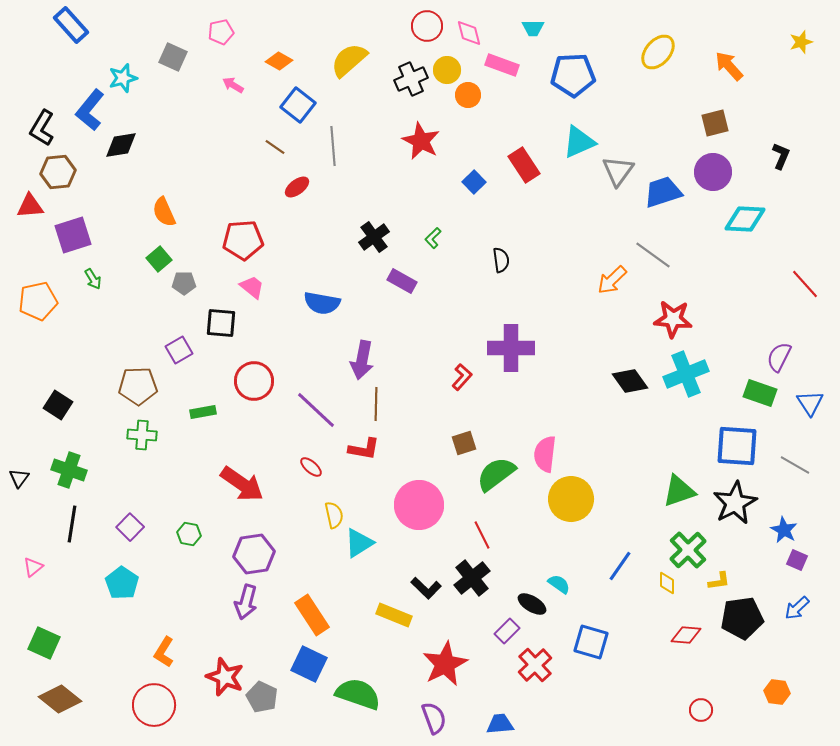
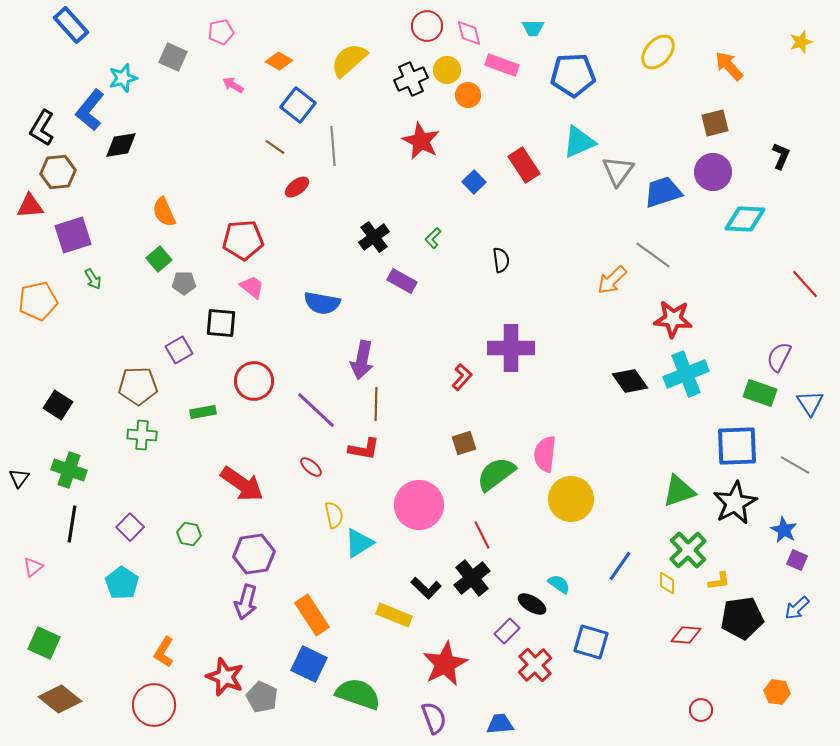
blue square at (737, 446): rotated 6 degrees counterclockwise
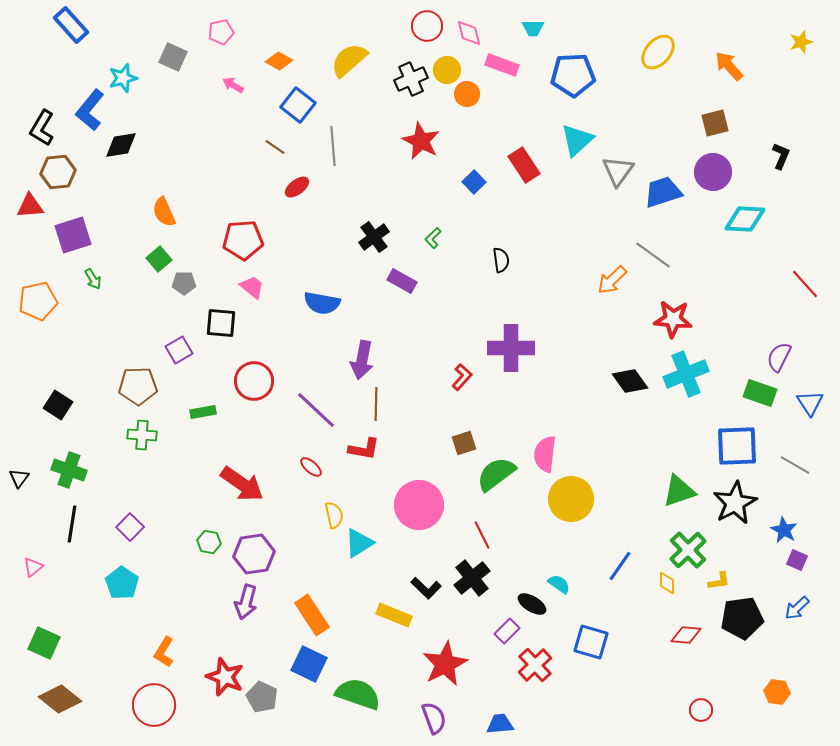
orange circle at (468, 95): moved 1 px left, 1 px up
cyan triangle at (579, 142): moved 2 px left, 2 px up; rotated 18 degrees counterclockwise
green hexagon at (189, 534): moved 20 px right, 8 px down
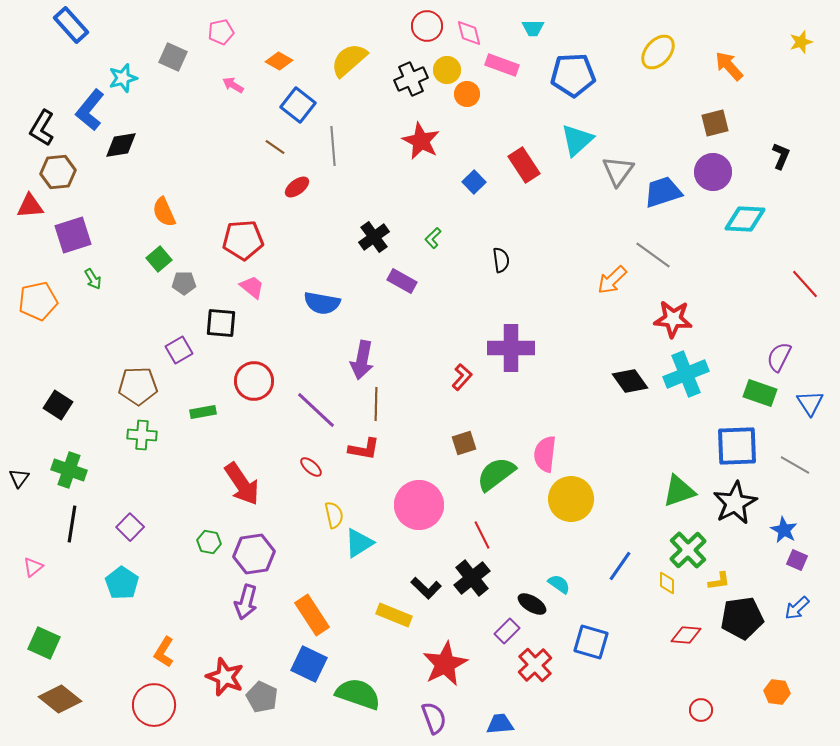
red arrow at (242, 484): rotated 21 degrees clockwise
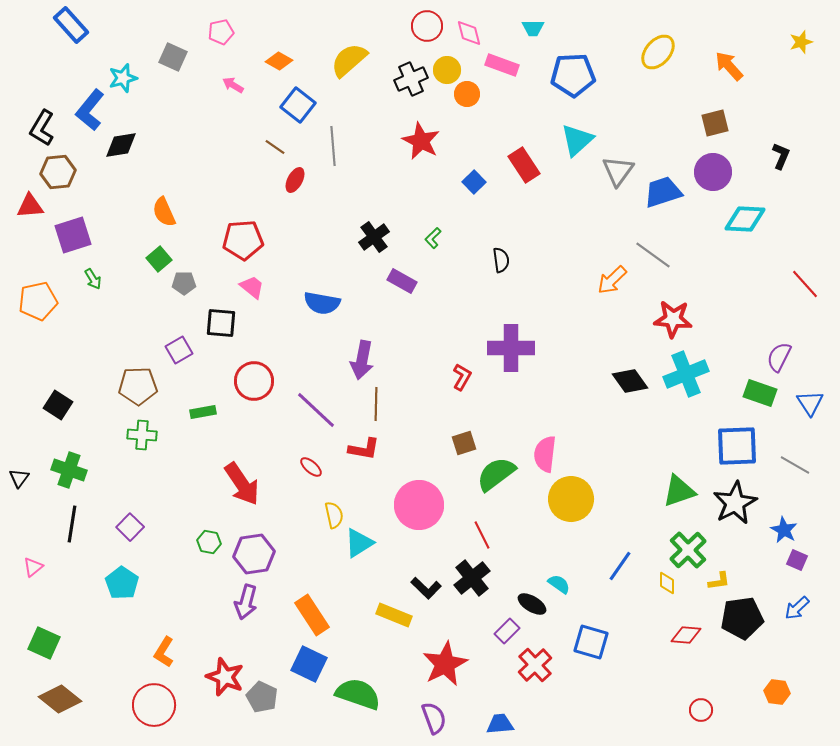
red ellipse at (297, 187): moved 2 px left, 7 px up; rotated 25 degrees counterclockwise
red L-shape at (462, 377): rotated 12 degrees counterclockwise
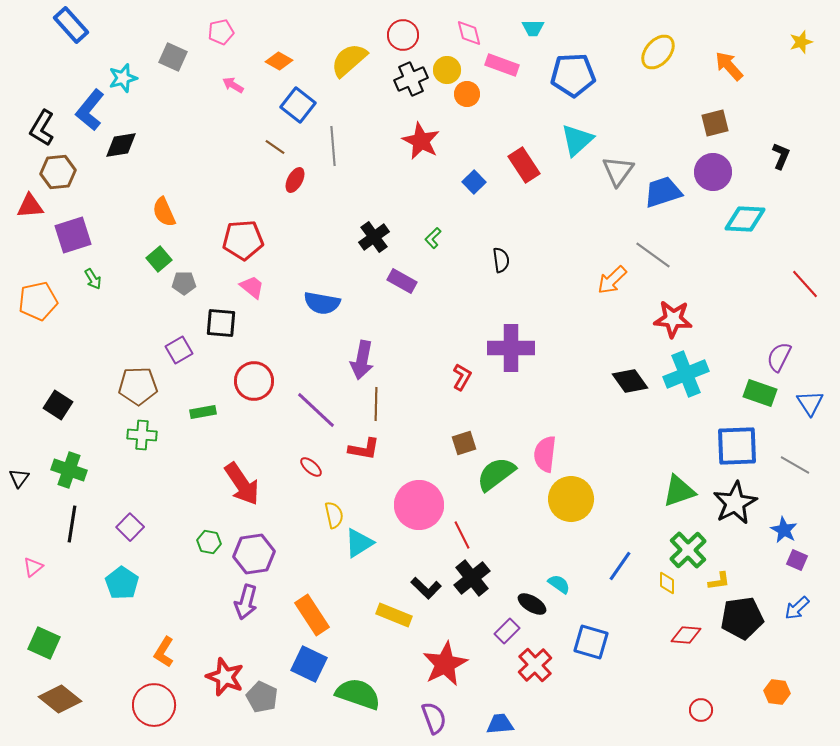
red circle at (427, 26): moved 24 px left, 9 px down
red line at (482, 535): moved 20 px left
